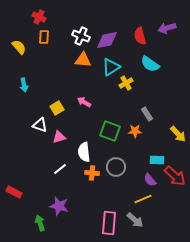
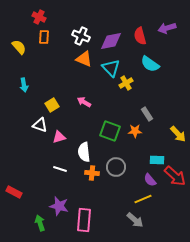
purple diamond: moved 4 px right, 1 px down
orange triangle: moved 1 px right, 1 px up; rotated 18 degrees clockwise
cyan triangle: moved 1 px down; rotated 42 degrees counterclockwise
yellow square: moved 5 px left, 3 px up
white line: rotated 56 degrees clockwise
pink rectangle: moved 25 px left, 3 px up
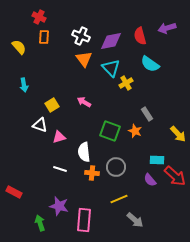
orange triangle: rotated 30 degrees clockwise
orange star: rotated 24 degrees clockwise
yellow line: moved 24 px left
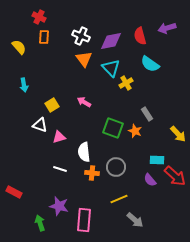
green square: moved 3 px right, 3 px up
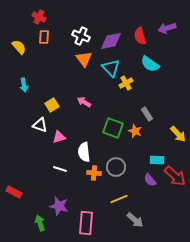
orange cross: moved 2 px right
pink rectangle: moved 2 px right, 3 px down
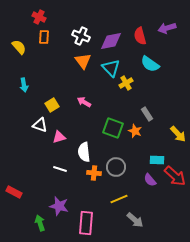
orange triangle: moved 1 px left, 2 px down
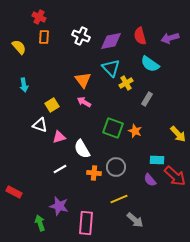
purple arrow: moved 3 px right, 10 px down
orange triangle: moved 19 px down
gray rectangle: moved 15 px up; rotated 64 degrees clockwise
white semicircle: moved 2 px left, 3 px up; rotated 24 degrees counterclockwise
white line: rotated 48 degrees counterclockwise
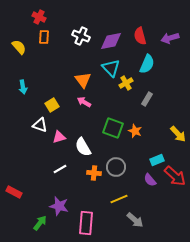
cyan semicircle: moved 3 px left; rotated 102 degrees counterclockwise
cyan arrow: moved 1 px left, 2 px down
white semicircle: moved 1 px right, 2 px up
cyan rectangle: rotated 24 degrees counterclockwise
green arrow: rotated 56 degrees clockwise
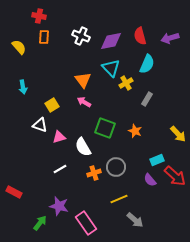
red cross: moved 1 px up; rotated 16 degrees counterclockwise
green square: moved 8 px left
orange cross: rotated 24 degrees counterclockwise
pink rectangle: rotated 40 degrees counterclockwise
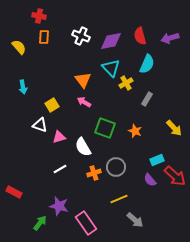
yellow arrow: moved 4 px left, 6 px up
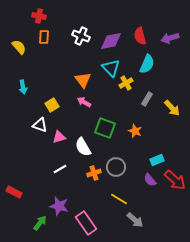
yellow arrow: moved 2 px left, 20 px up
red arrow: moved 4 px down
yellow line: rotated 54 degrees clockwise
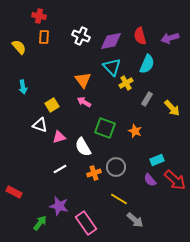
cyan triangle: moved 1 px right, 1 px up
